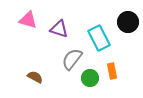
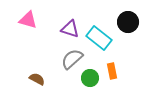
purple triangle: moved 11 px right
cyan rectangle: rotated 25 degrees counterclockwise
gray semicircle: rotated 10 degrees clockwise
brown semicircle: moved 2 px right, 2 px down
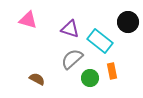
cyan rectangle: moved 1 px right, 3 px down
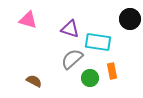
black circle: moved 2 px right, 3 px up
cyan rectangle: moved 2 px left, 1 px down; rotated 30 degrees counterclockwise
brown semicircle: moved 3 px left, 2 px down
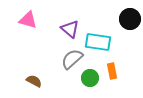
purple triangle: rotated 24 degrees clockwise
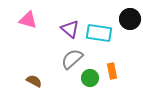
cyan rectangle: moved 1 px right, 9 px up
